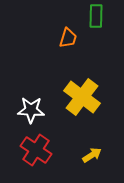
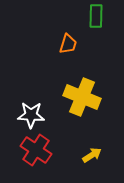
orange trapezoid: moved 6 px down
yellow cross: rotated 15 degrees counterclockwise
white star: moved 5 px down
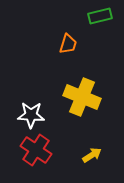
green rectangle: moved 4 px right; rotated 75 degrees clockwise
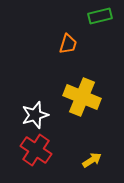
white star: moved 4 px right; rotated 20 degrees counterclockwise
yellow arrow: moved 5 px down
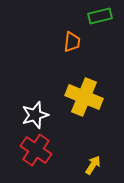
orange trapezoid: moved 4 px right, 2 px up; rotated 10 degrees counterclockwise
yellow cross: moved 2 px right
yellow arrow: moved 1 px right, 5 px down; rotated 24 degrees counterclockwise
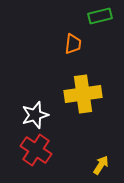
orange trapezoid: moved 1 px right, 2 px down
yellow cross: moved 1 px left, 3 px up; rotated 30 degrees counterclockwise
yellow arrow: moved 8 px right
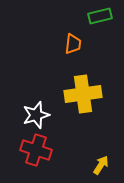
white star: moved 1 px right
red cross: rotated 16 degrees counterclockwise
